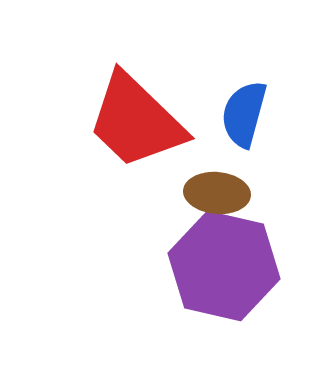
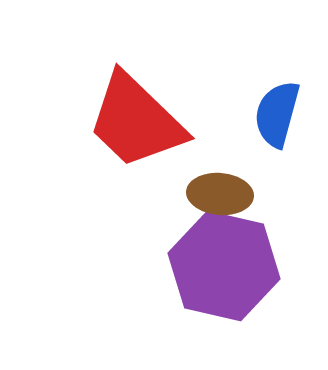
blue semicircle: moved 33 px right
brown ellipse: moved 3 px right, 1 px down
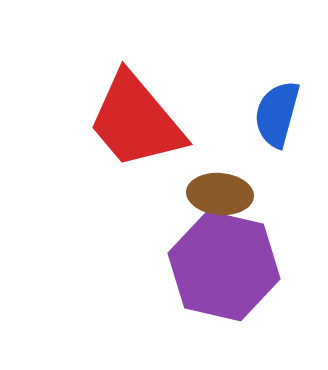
red trapezoid: rotated 6 degrees clockwise
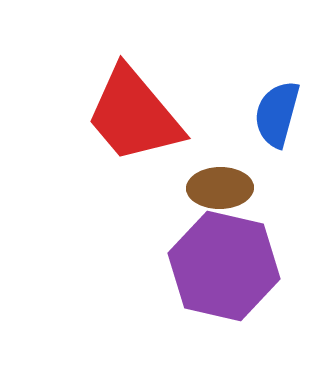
red trapezoid: moved 2 px left, 6 px up
brown ellipse: moved 6 px up; rotated 6 degrees counterclockwise
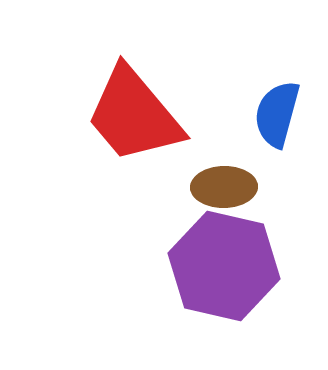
brown ellipse: moved 4 px right, 1 px up
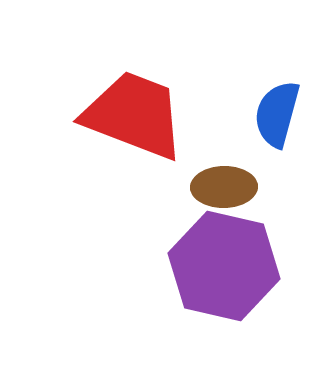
red trapezoid: rotated 151 degrees clockwise
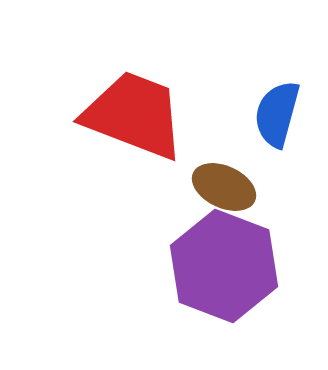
brown ellipse: rotated 26 degrees clockwise
purple hexagon: rotated 8 degrees clockwise
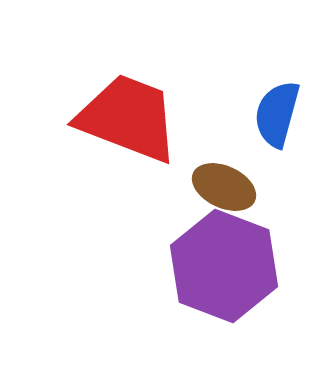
red trapezoid: moved 6 px left, 3 px down
